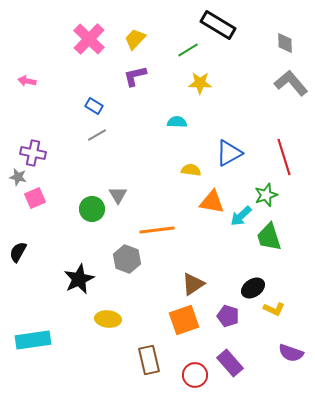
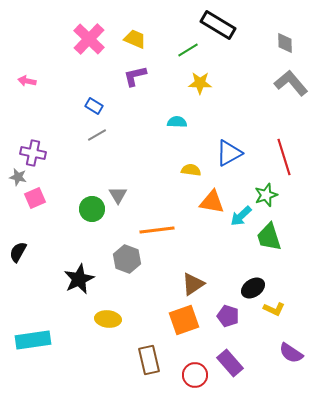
yellow trapezoid: rotated 70 degrees clockwise
purple semicircle: rotated 15 degrees clockwise
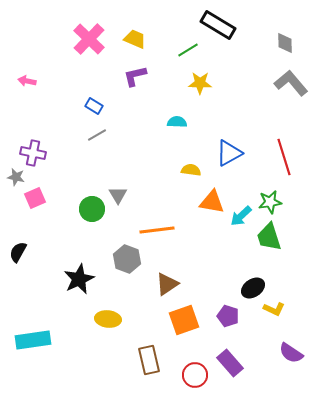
gray star: moved 2 px left
green star: moved 4 px right, 7 px down; rotated 10 degrees clockwise
brown triangle: moved 26 px left
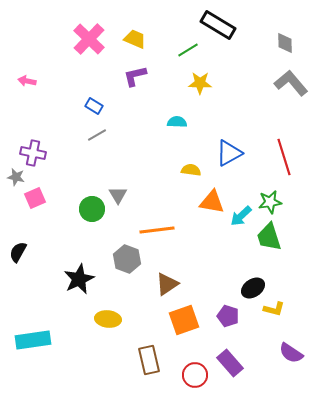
yellow L-shape: rotated 10 degrees counterclockwise
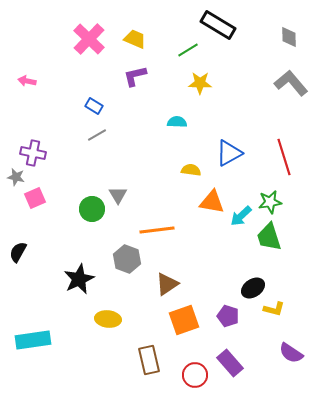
gray diamond: moved 4 px right, 6 px up
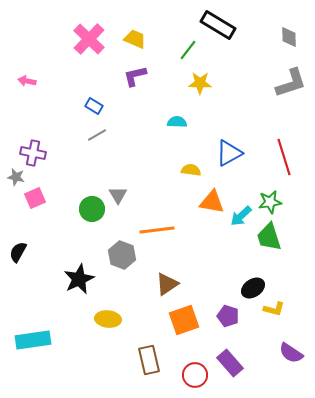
green line: rotated 20 degrees counterclockwise
gray L-shape: rotated 112 degrees clockwise
gray hexagon: moved 5 px left, 4 px up
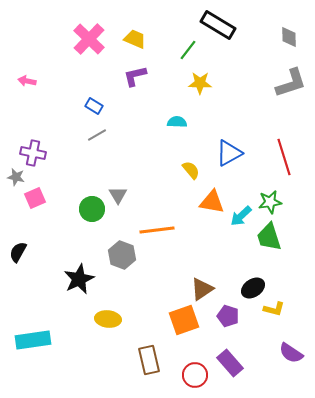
yellow semicircle: rotated 42 degrees clockwise
brown triangle: moved 35 px right, 5 px down
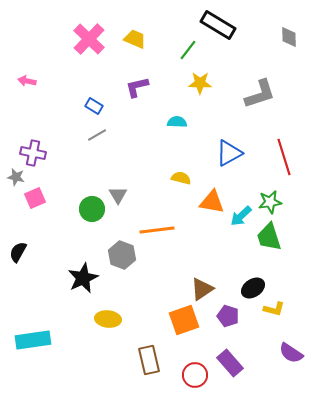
purple L-shape: moved 2 px right, 11 px down
gray L-shape: moved 31 px left, 11 px down
yellow semicircle: moved 10 px left, 8 px down; rotated 36 degrees counterclockwise
black star: moved 4 px right, 1 px up
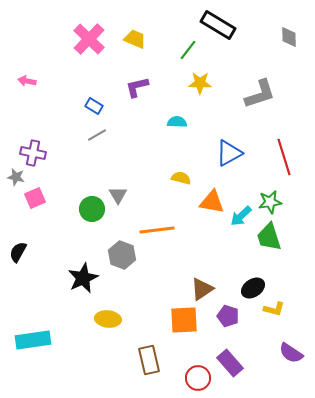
orange square: rotated 16 degrees clockwise
red circle: moved 3 px right, 3 px down
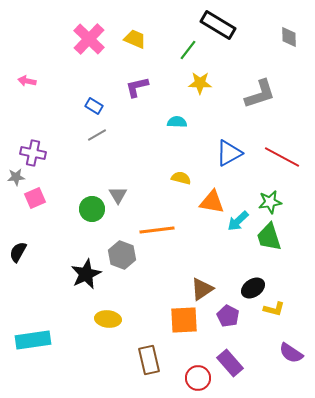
red line: moved 2 px left; rotated 45 degrees counterclockwise
gray star: rotated 18 degrees counterclockwise
cyan arrow: moved 3 px left, 5 px down
black star: moved 3 px right, 4 px up
purple pentagon: rotated 10 degrees clockwise
